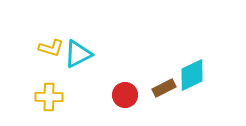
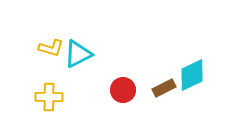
red circle: moved 2 px left, 5 px up
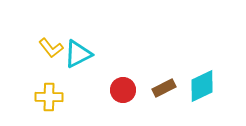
yellow L-shape: rotated 35 degrees clockwise
cyan diamond: moved 10 px right, 11 px down
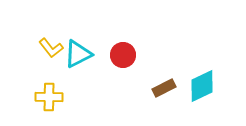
red circle: moved 35 px up
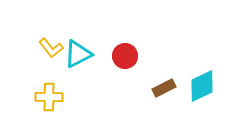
red circle: moved 2 px right, 1 px down
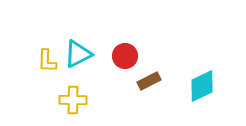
yellow L-shape: moved 4 px left, 13 px down; rotated 40 degrees clockwise
brown rectangle: moved 15 px left, 7 px up
yellow cross: moved 24 px right, 3 px down
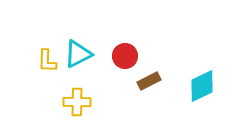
yellow cross: moved 4 px right, 2 px down
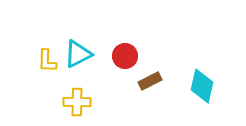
brown rectangle: moved 1 px right
cyan diamond: rotated 52 degrees counterclockwise
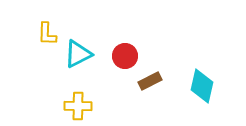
yellow L-shape: moved 27 px up
yellow cross: moved 1 px right, 4 px down
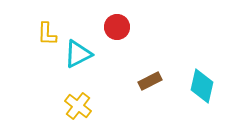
red circle: moved 8 px left, 29 px up
yellow cross: rotated 36 degrees clockwise
